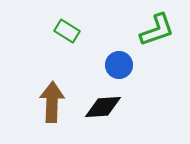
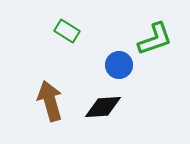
green L-shape: moved 2 px left, 9 px down
brown arrow: moved 2 px left, 1 px up; rotated 18 degrees counterclockwise
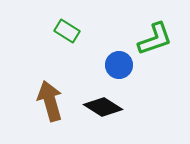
black diamond: rotated 36 degrees clockwise
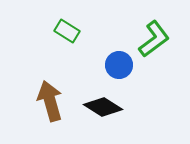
green L-shape: moved 1 px left; rotated 18 degrees counterclockwise
